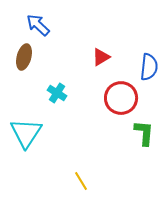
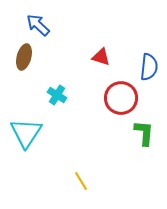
red triangle: rotated 48 degrees clockwise
cyan cross: moved 2 px down
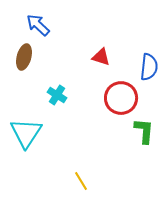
green L-shape: moved 2 px up
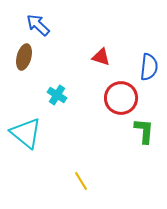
cyan triangle: rotated 24 degrees counterclockwise
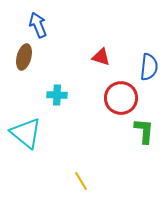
blue arrow: rotated 25 degrees clockwise
cyan cross: rotated 30 degrees counterclockwise
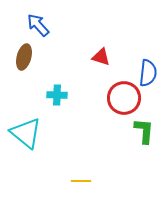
blue arrow: rotated 20 degrees counterclockwise
blue semicircle: moved 1 px left, 6 px down
red circle: moved 3 px right
yellow line: rotated 60 degrees counterclockwise
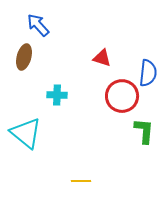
red triangle: moved 1 px right, 1 px down
red circle: moved 2 px left, 2 px up
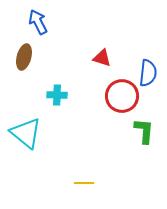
blue arrow: moved 3 px up; rotated 15 degrees clockwise
yellow line: moved 3 px right, 2 px down
